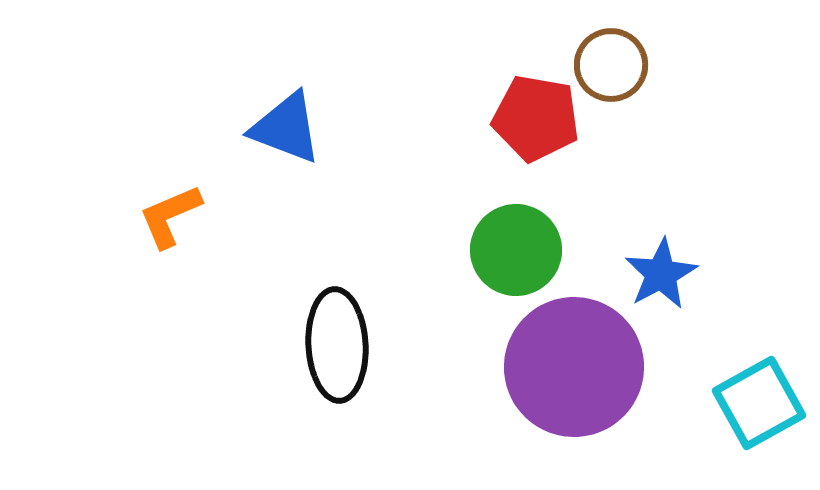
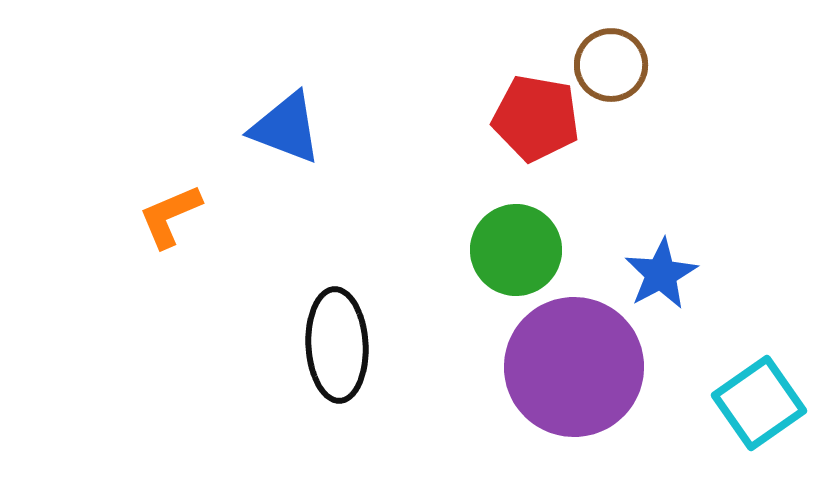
cyan square: rotated 6 degrees counterclockwise
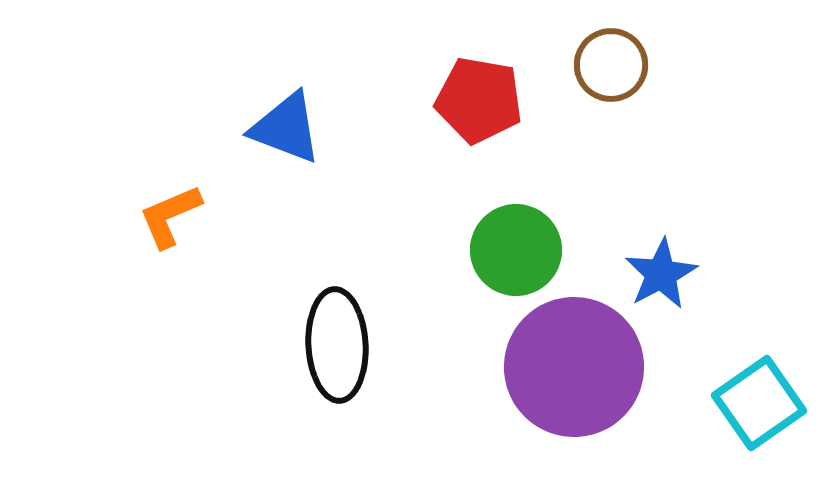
red pentagon: moved 57 px left, 18 px up
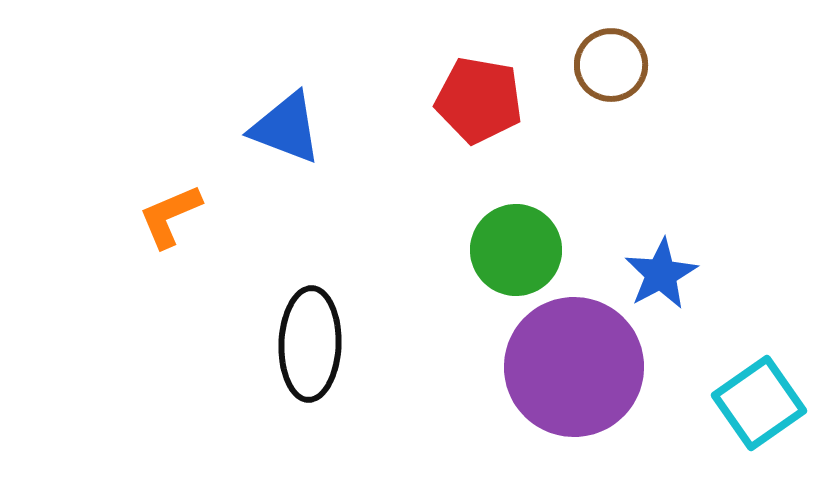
black ellipse: moved 27 px left, 1 px up; rotated 5 degrees clockwise
